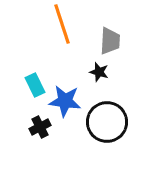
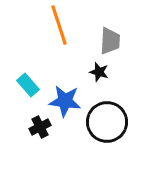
orange line: moved 3 px left, 1 px down
cyan rectangle: moved 7 px left; rotated 15 degrees counterclockwise
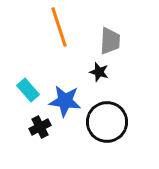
orange line: moved 2 px down
cyan rectangle: moved 5 px down
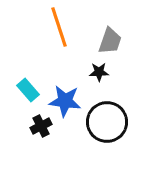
gray trapezoid: rotated 16 degrees clockwise
black star: rotated 18 degrees counterclockwise
black cross: moved 1 px right, 1 px up
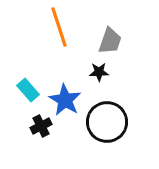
blue star: moved 1 px up; rotated 24 degrees clockwise
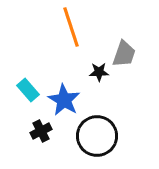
orange line: moved 12 px right
gray trapezoid: moved 14 px right, 13 px down
blue star: moved 1 px left
black circle: moved 10 px left, 14 px down
black cross: moved 5 px down
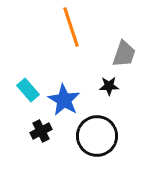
black star: moved 10 px right, 14 px down
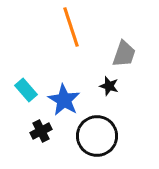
black star: rotated 18 degrees clockwise
cyan rectangle: moved 2 px left
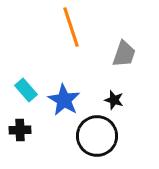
black star: moved 5 px right, 14 px down
black cross: moved 21 px left, 1 px up; rotated 25 degrees clockwise
